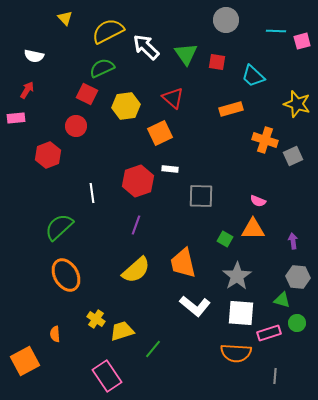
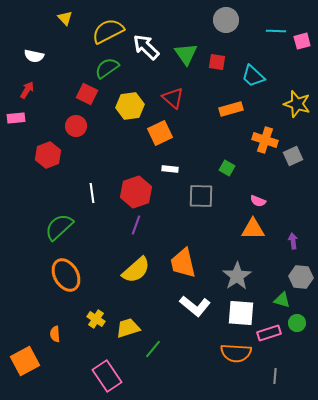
green semicircle at (102, 68): moved 5 px right; rotated 10 degrees counterclockwise
yellow hexagon at (126, 106): moved 4 px right
red hexagon at (138, 181): moved 2 px left, 11 px down
green square at (225, 239): moved 2 px right, 71 px up
gray hexagon at (298, 277): moved 3 px right
yellow trapezoid at (122, 331): moved 6 px right, 3 px up
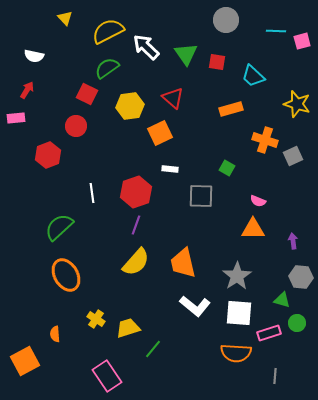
yellow semicircle at (136, 270): moved 8 px up; rotated 8 degrees counterclockwise
white square at (241, 313): moved 2 px left
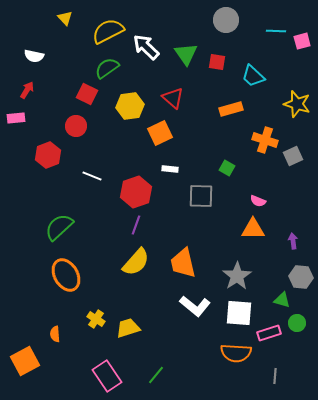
white line at (92, 193): moved 17 px up; rotated 60 degrees counterclockwise
green line at (153, 349): moved 3 px right, 26 px down
